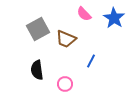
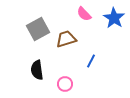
brown trapezoid: rotated 140 degrees clockwise
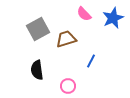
blue star: moved 1 px left; rotated 15 degrees clockwise
pink circle: moved 3 px right, 2 px down
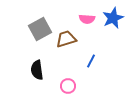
pink semicircle: moved 3 px right, 5 px down; rotated 42 degrees counterclockwise
gray square: moved 2 px right
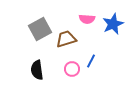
blue star: moved 6 px down
pink circle: moved 4 px right, 17 px up
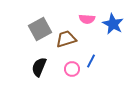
blue star: rotated 20 degrees counterclockwise
black semicircle: moved 2 px right, 3 px up; rotated 30 degrees clockwise
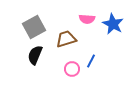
gray square: moved 6 px left, 2 px up
black semicircle: moved 4 px left, 12 px up
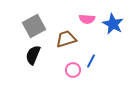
gray square: moved 1 px up
black semicircle: moved 2 px left
pink circle: moved 1 px right, 1 px down
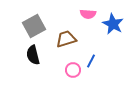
pink semicircle: moved 1 px right, 5 px up
black semicircle: rotated 36 degrees counterclockwise
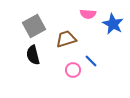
blue line: rotated 72 degrees counterclockwise
